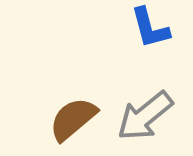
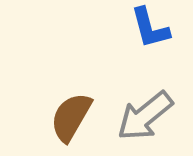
brown semicircle: moved 2 px left, 2 px up; rotated 20 degrees counterclockwise
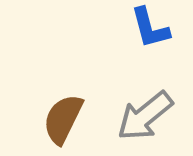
brown semicircle: moved 8 px left, 2 px down; rotated 4 degrees counterclockwise
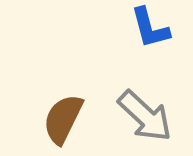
gray arrow: rotated 98 degrees counterclockwise
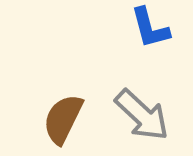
gray arrow: moved 3 px left, 1 px up
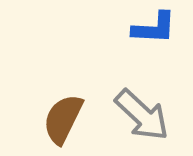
blue L-shape: moved 4 px right; rotated 72 degrees counterclockwise
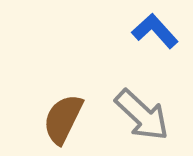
blue L-shape: moved 1 px right, 3 px down; rotated 135 degrees counterclockwise
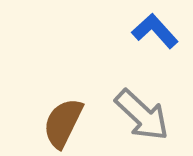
brown semicircle: moved 4 px down
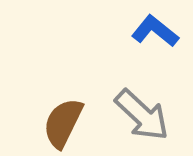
blue L-shape: rotated 9 degrees counterclockwise
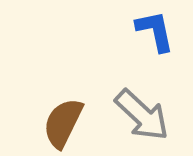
blue L-shape: rotated 39 degrees clockwise
